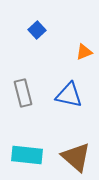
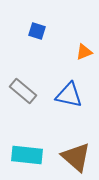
blue square: moved 1 px down; rotated 30 degrees counterclockwise
gray rectangle: moved 2 px up; rotated 36 degrees counterclockwise
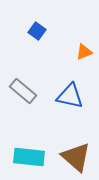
blue square: rotated 18 degrees clockwise
blue triangle: moved 1 px right, 1 px down
cyan rectangle: moved 2 px right, 2 px down
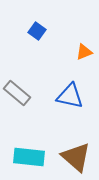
gray rectangle: moved 6 px left, 2 px down
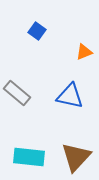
brown triangle: rotated 32 degrees clockwise
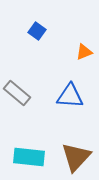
blue triangle: rotated 8 degrees counterclockwise
